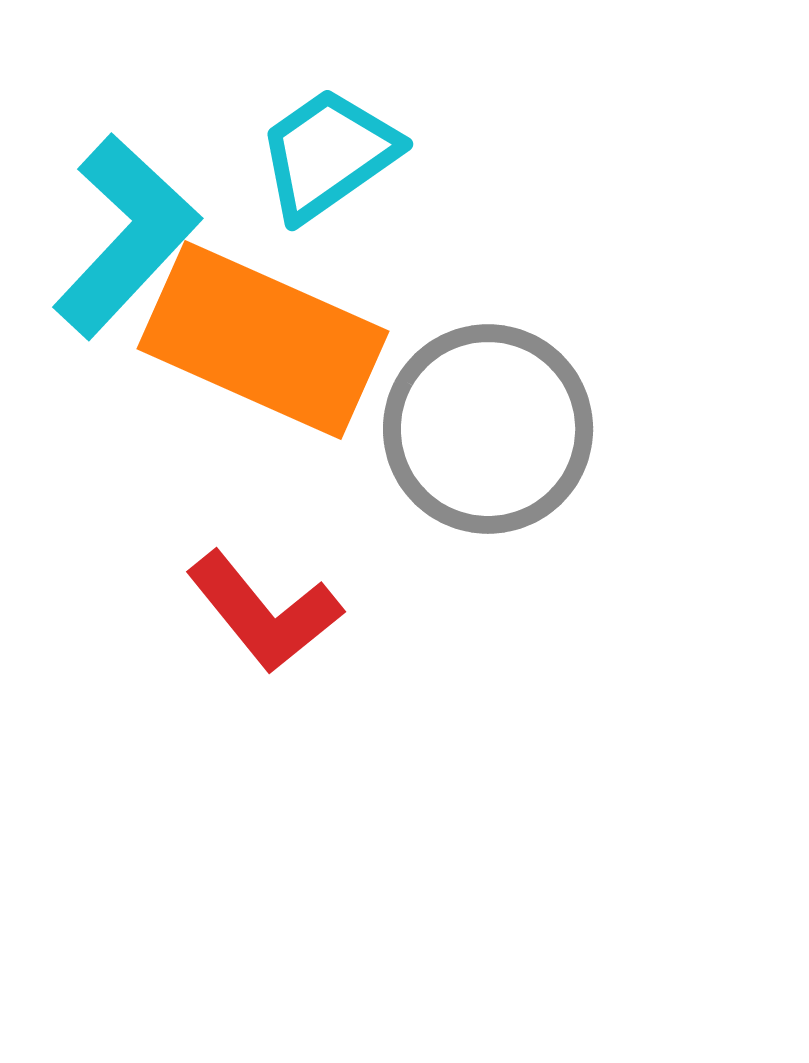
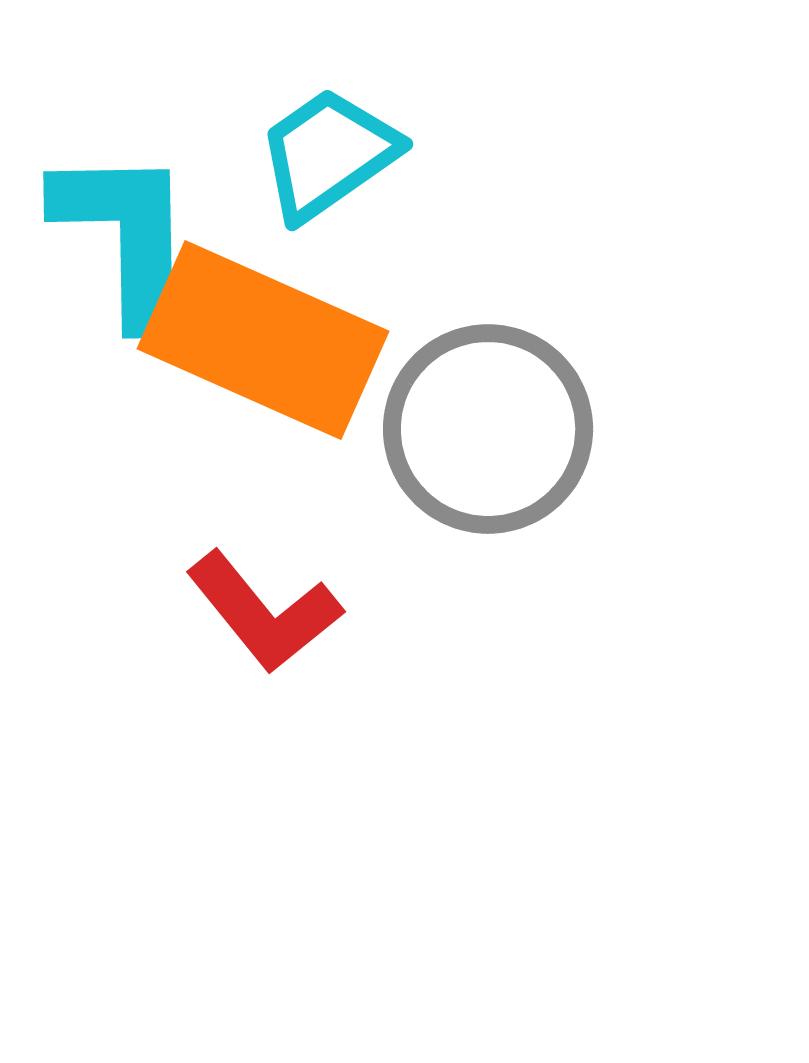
cyan L-shape: rotated 44 degrees counterclockwise
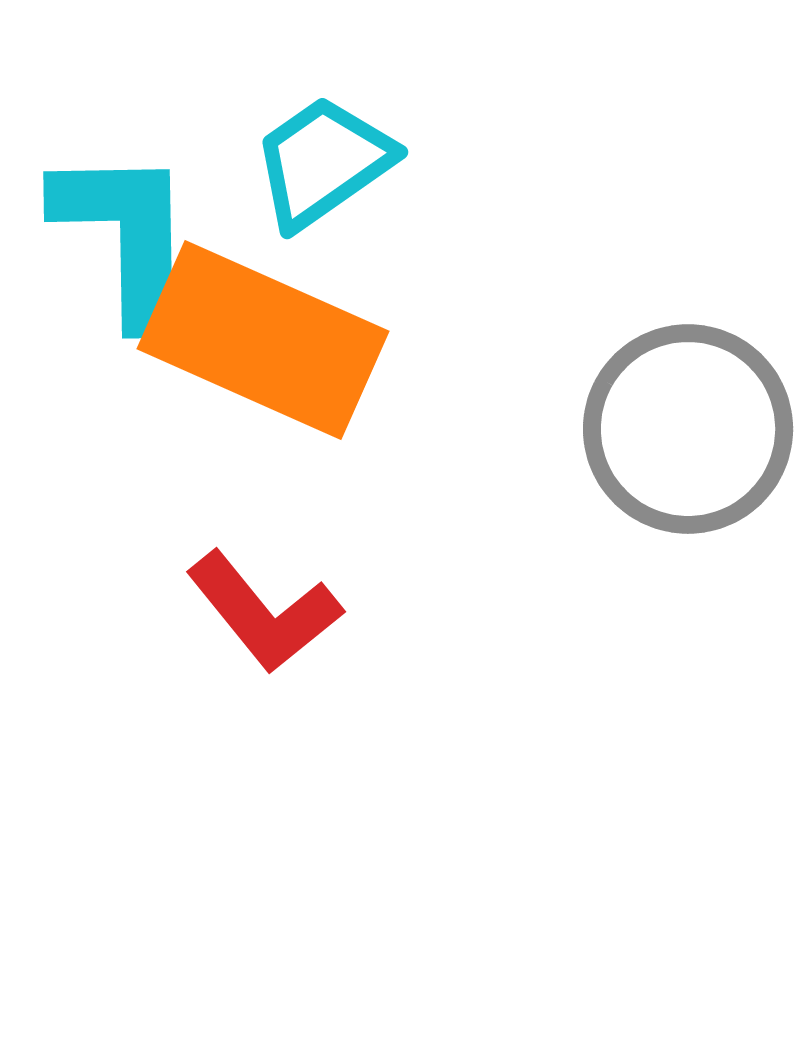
cyan trapezoid: moved 5 px left, 8 px down
gray circle: moved 200 px right
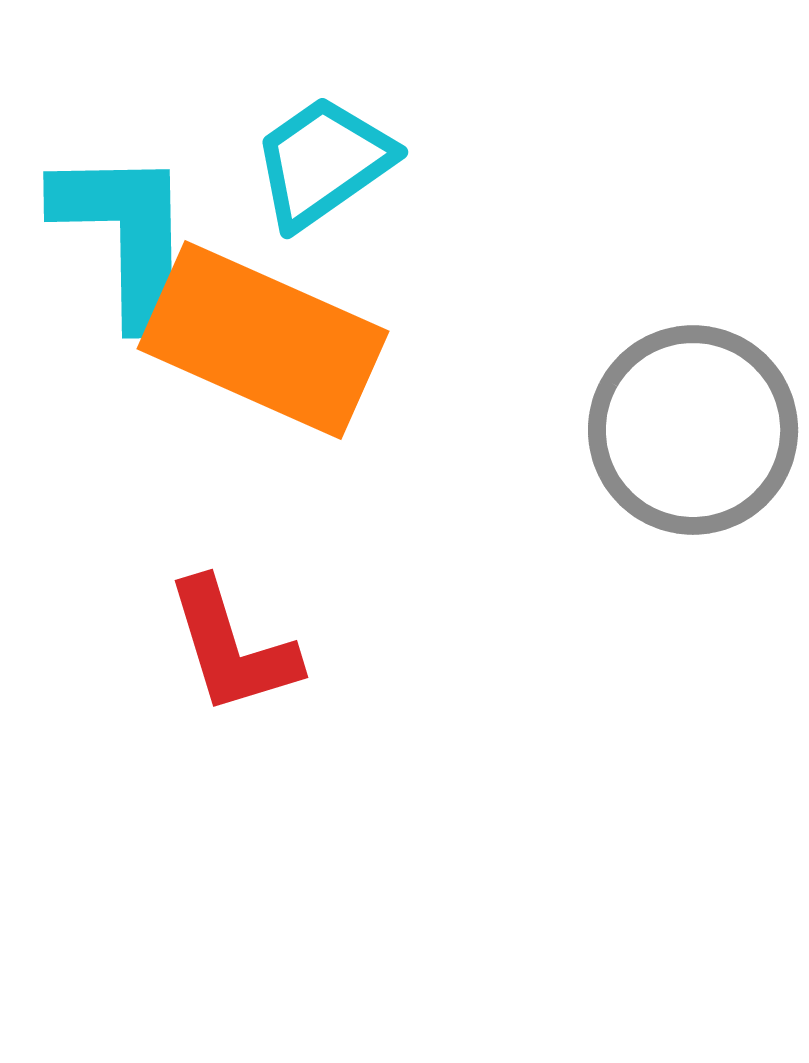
gray circle: moved 5 px right, 1 px down
red L-shape: moved 32 px left, 35 px down; rotated 22 degrees clockwise
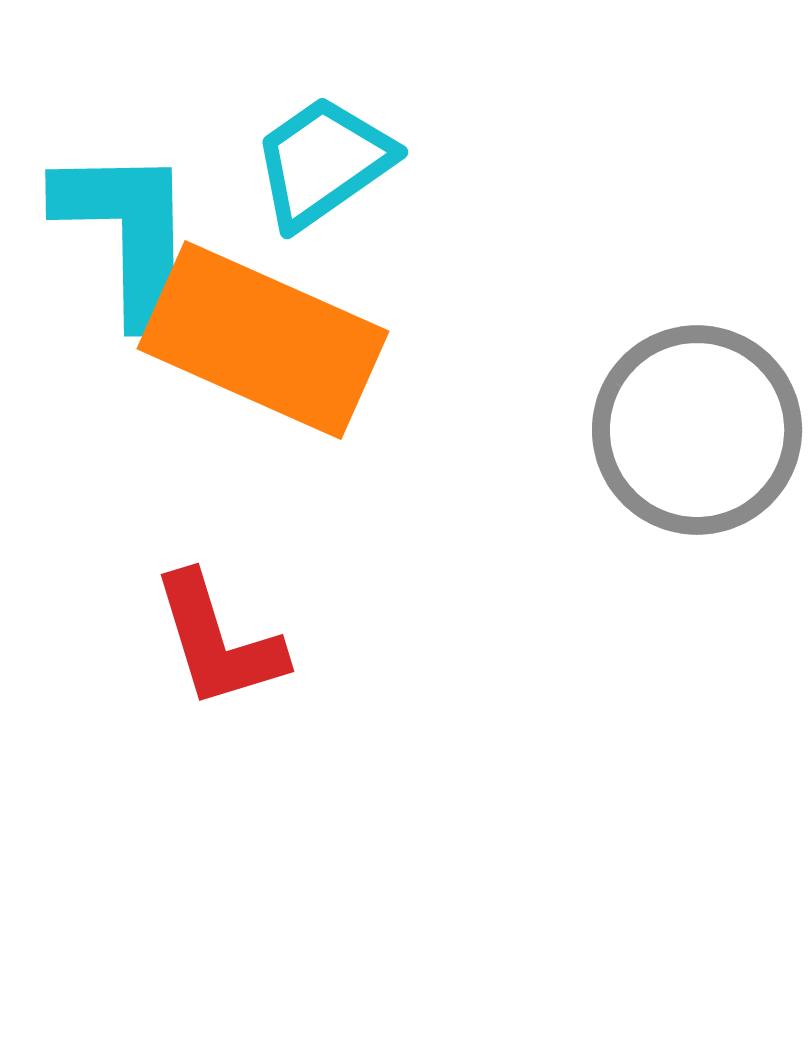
cyan L-shape: moved 2 px right, 2 px up
gray circle: moved 4 px right
red L-shape: moved 14 px left, 6 px up
